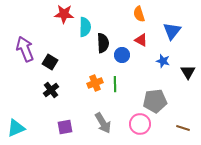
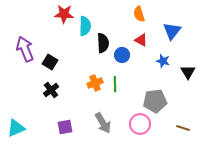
cyan semicircle: moved 1 px up
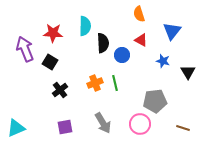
red star: moved 11 px left, 19 px down
green line: moved 1 px up; rotated 14 degrees counterclockwise
black cross: moved 9 px right
